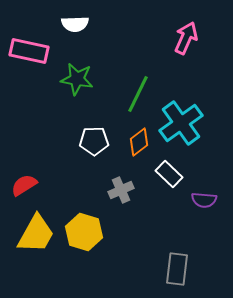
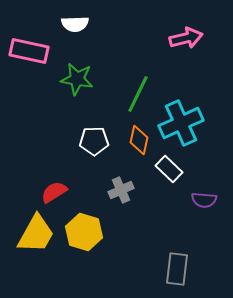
pink arrow: rotated 52 degrees clockwise
cyan cross: rotated 12 degrees clockwise
orange diamond: moved 2 px up; rotated 40 degrees counterclockwise
white rectangle: moved 5 px up
red semicircle: moved 30 px right, 7 px down
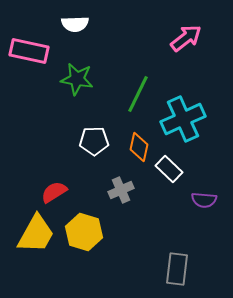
pink arrow: rotated 24 degrees counterclockwise
cyan cross: moved 2 px right, 4 px up
orange diamond: moved 7 px down
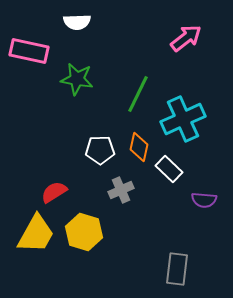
white semicircle: moved 2 px right, 2 px up
white pentagon: moved 6 px right, 9 px down
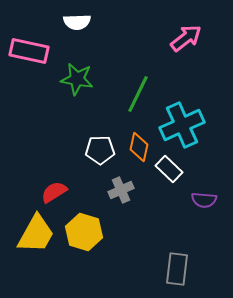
cyan cross: moved 1 px left, 6 px down
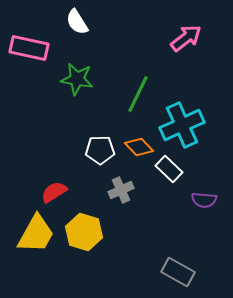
white semicircle: rotated 60 degrees clockwise
pink rectangle: moved 3 px up
orange diamond: rotated 56 degrees counterclockwise
gray rectangle: moved 1 px right, 3 px down; rotated 68 degrees counterclockwise
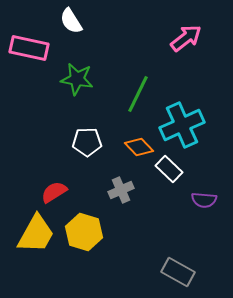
white semicircle: moved 6 px left, 1 px up
white pentagon: moved 13 px left, 8 px up
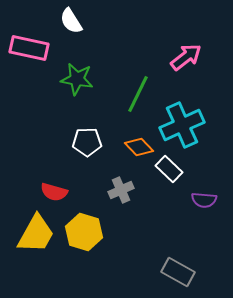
pink arrow: moved 19 px down
red semicircle: rotated 132 degrees counterclockwise
